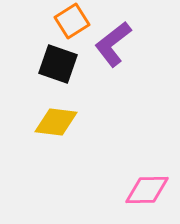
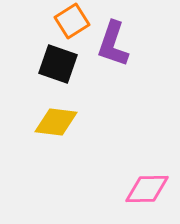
purple L-shape: rotated 33 degrees counterclockwise
pink diamond: moved 1 px up
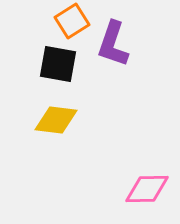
black square: rotated 9 degrees counterclockwise
yellow diamond: moved 2 px up
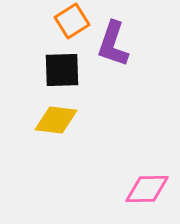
black square: moved 4 px right, 6 px down; rotated 12 degrees counterclockwise
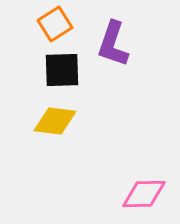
orange square: moved 17 px left, 3 px down
yellow diamond: moved 1 px left, 1 px down
pink diamond: moved 3 px left, 5 px down
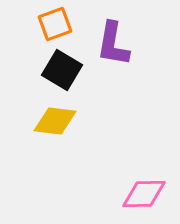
orange square: rotated 12 degrees clockwise
purple L-shape: rotated 9 degrees counterclockwise
black square: rotated 33 degrees clockwise
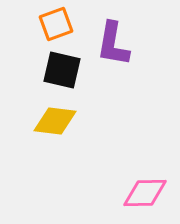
orange square: moved 1 px right
black square: rotated 18 degrees counterclockwise
pink diamond: moved 1 px right, 1 px up
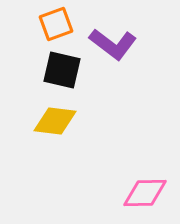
purple L-shape: rotated 63 degrees counterclockwise
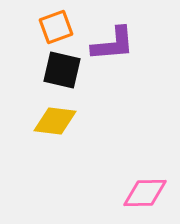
orange square: moved 3 px down
purple L-shape: rotated 42 degrees counterclockwise
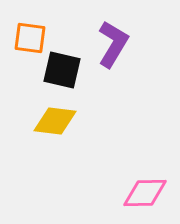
orange square: moved 26 px left, 11 px down; rotated 28 degrees clockwise
purple L-shape: rotated 54 degrees counterclockwise
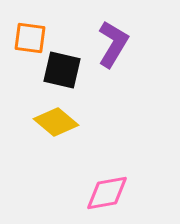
yellow diamond: moved 1 px right, 1 px down; rotated 33 degrees clockwise
pink diamond: moved 38 px left; rotated 9 degrees counterclockwise
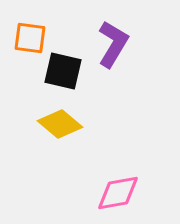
black square: moved 1 px right, 1 px down
yellow diamond: moved 4 px right, 2 px down
pink diamond: moved 11 px right
